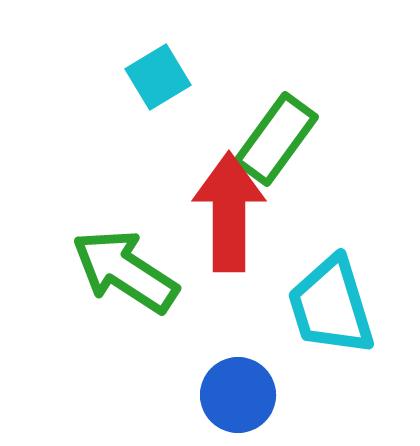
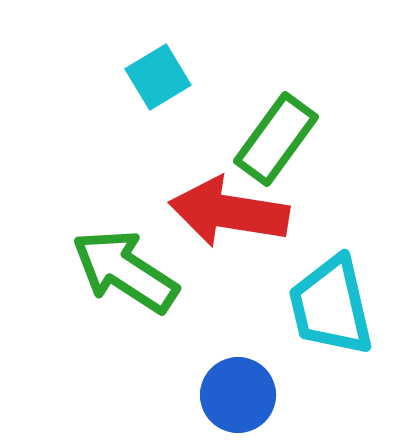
red arrow: rotated 81 degrees counterclockwise
cyan trapezoid: rotated 4 degrees clockwise
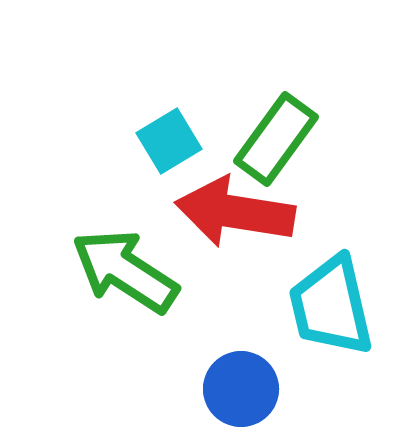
cyan square: moved 11 px right, 64 px down
red arrow: moved 6 px right
blue circle: moved 3 px right, 6 px up
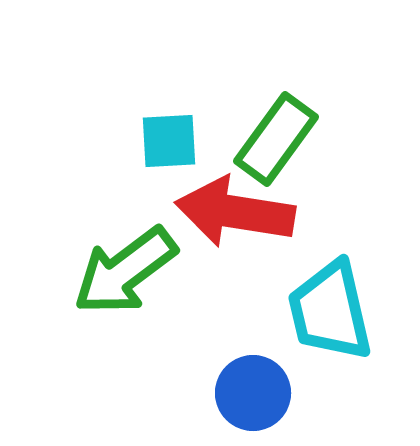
cyan square: rotated 28 degrees clockwise
green arrow: rotated 70 degrees counterclockwise
cyan trapezoid: moved 1 px left, 5 px down
blue circle: moved 12 px right, 4 px down
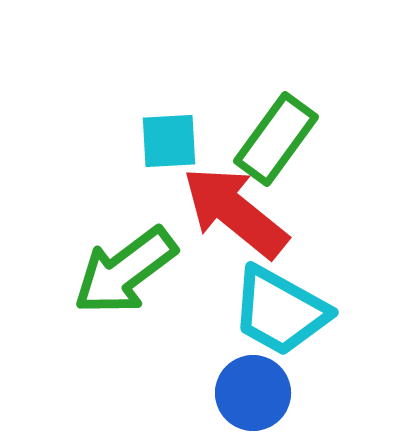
red arrow: rotated 30 degrees clockwise
cyan trapezoid: moved 50 px left; rotated 48 degrees counterclockwise
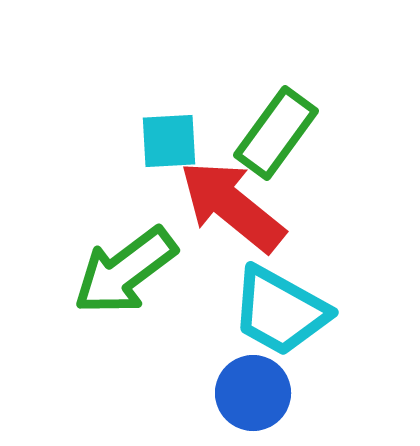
green rectangle: moved 6 px up
red arrow: moved 3 px left, 6 px up
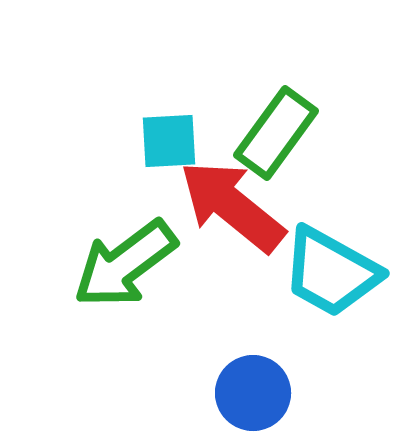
green arrow: moved 7 px up
cyan trapezoid: moved 51 px right, 39 px up
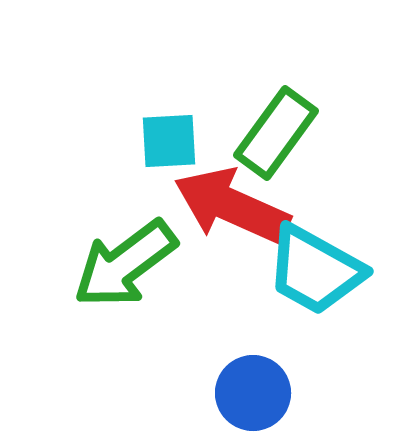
red arrow: rotated 15 degrees counterclockwise
cyan trapezoid: moved 16 px left, 2 px up
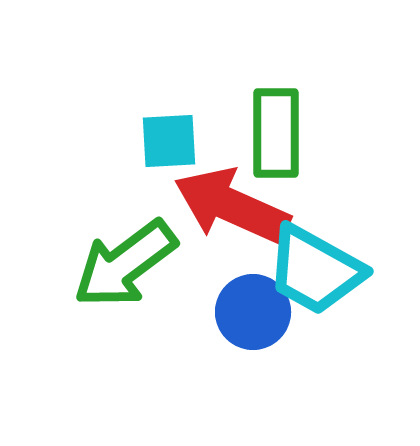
green rectangle: rotated 36 degrees counterclockwise
blue circle: moved 81 px up
